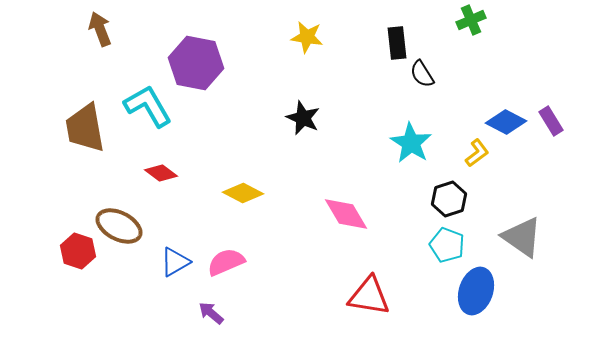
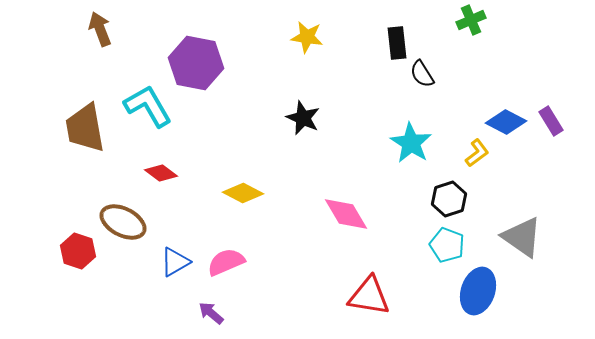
brown ellipse: moved 4 px right, 4 px up
blue ellipse: moved 2 px right
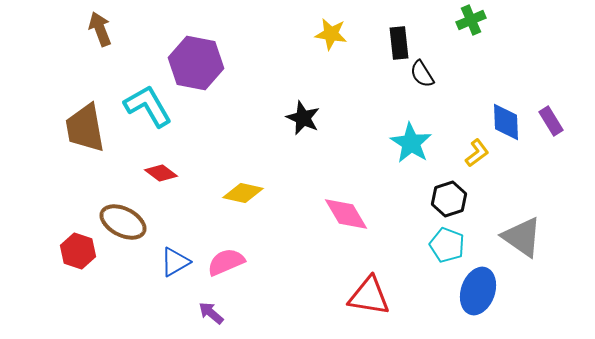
yellow star: moved 24 px right, 3 px up
black rectangle: moved 2 px right
blue diamond: rotated 60 degrees clockwise
yellow diamond: rotated 15 degrees counterclockwise
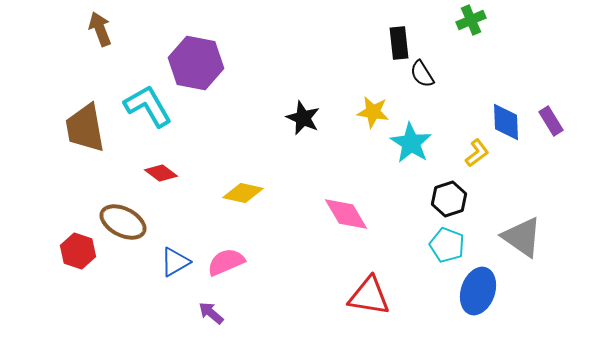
yellow star: moved 42 px right, 78 px down
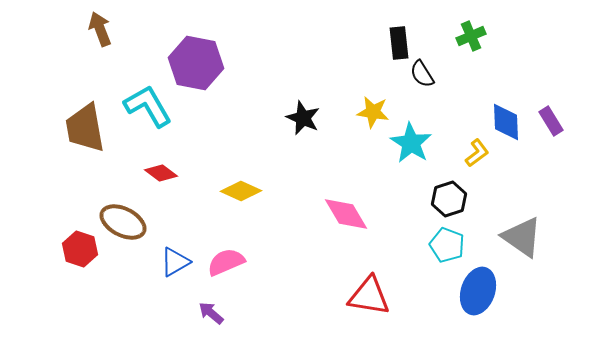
green cross: moved 16 px down
yellow diamond: moved 2 px left, 2 px up; rotated 12 degrees clockwise
red hexagon: moved 2 px right, 2 px up
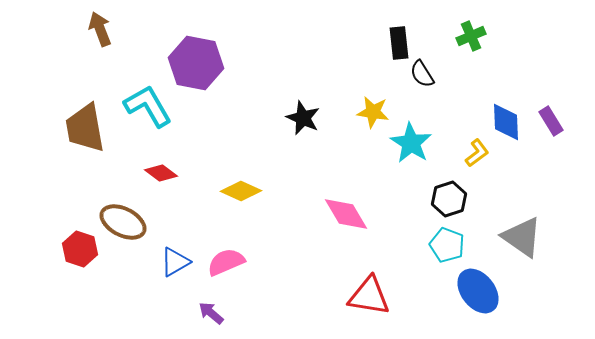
blue ellipse: rotated 57 degrees counterclockwise
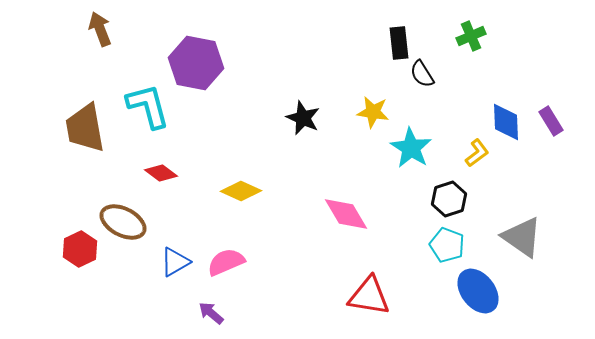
cyan L-shape: rotated 15 degrees clockwise
cyan star: moved 5 px down
red hexagon: rotated 16 degrees clockwise
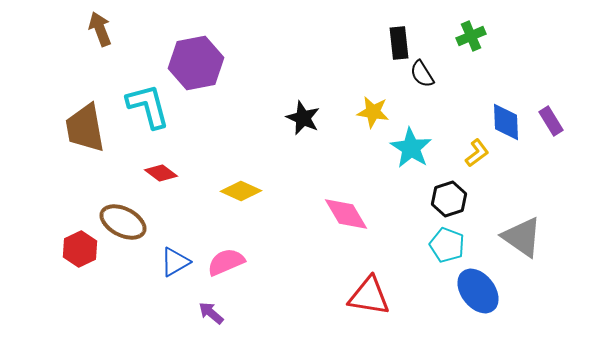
purple hexagon: rotated 22 degrees counterclockwise
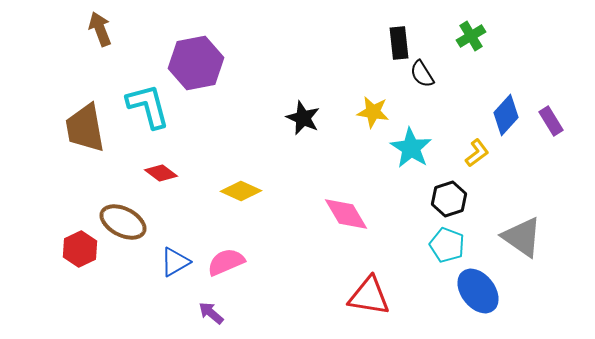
green cross: rotated 8 degrees counterclockwise
blue diamond: moved 7 px up; rotated 45 degrees clockwise
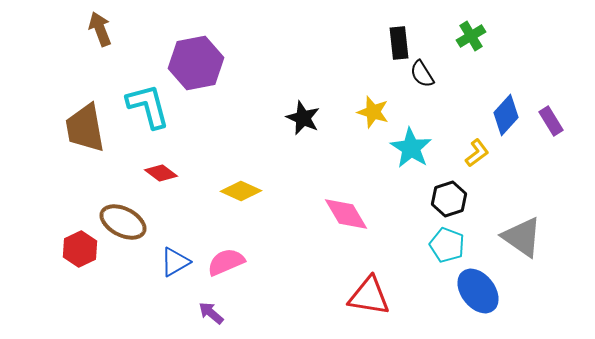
yellow star: rotated 8 degrees clockwise
